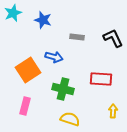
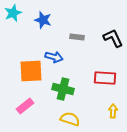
orange square: moved 3 px right, 1 px down; rotated 30 degrees clockwise
red rectangle: moved 4 px right, 1 px up
pink rectangle: rotated 36 degrees clockwise
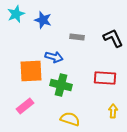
cyan star: moved 3 px right, 1 px down
green cross: moved 2 px left, 4 px up
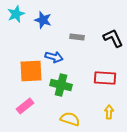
yellow arrow: moved 4 px left, 1 px down
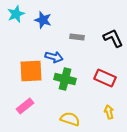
red rectangle: rotated 20 degrees clockwise
green cross: moved 4 px right, 6 px up
yellow arrow: rotated 16 degrees counterclockwise
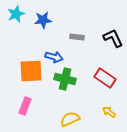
blue star: rotated 24 degrees counterclockwise
red rectangle: rotated 10 degrees clockwise
pink rectangle: rotated 30 degrees counterclockwise
yellow arrow: rotated 40 degrees counterclockwise
yellow semicircle: rotated 42 degrees counterclockwise
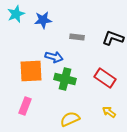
black L-shape: rotated 45 degrees counterclockwise
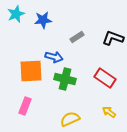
gray rectangle: rotated 40 degrees counterclockwise
